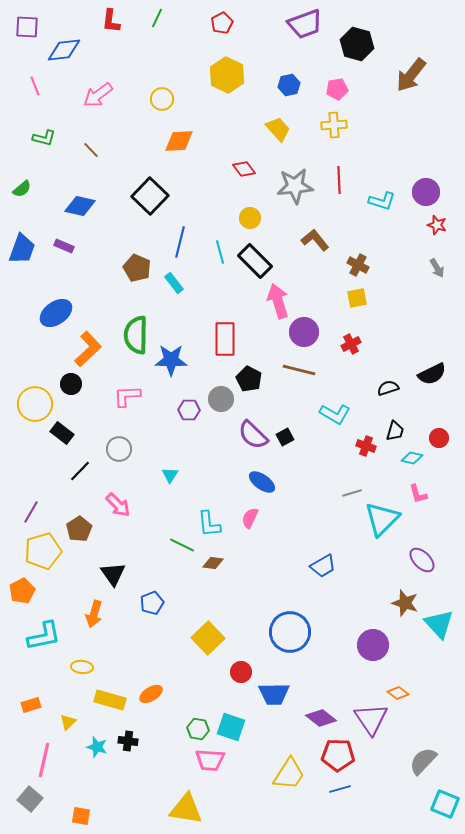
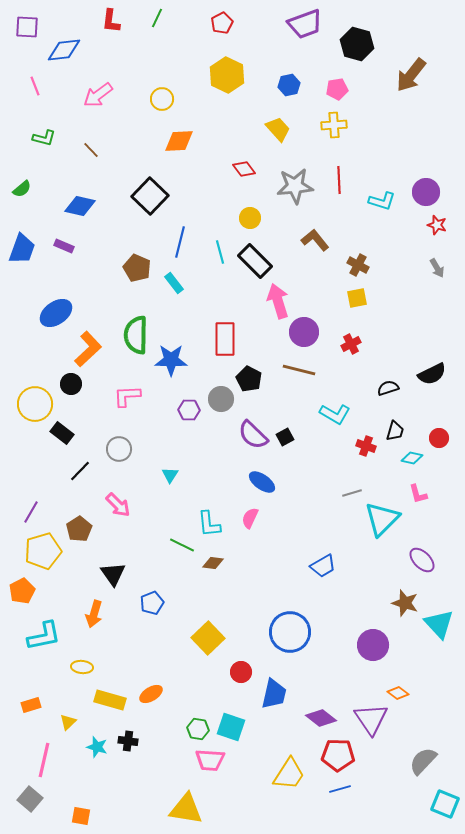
blue trapezoid at (274, 694): rotated 76 degrees counterclockwise
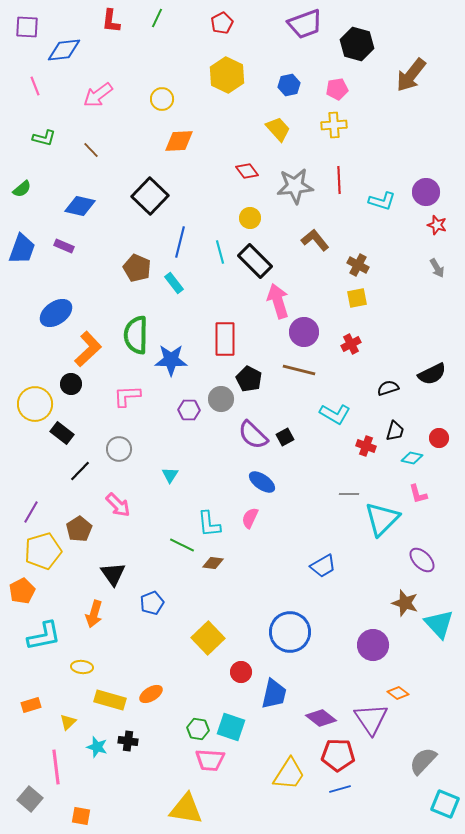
red diamond at (244, 169): moved 3 px right, 2 px down
gray line at (352, 493): moved 3 px left, 1 px down; rotated 18 degrees clockwise
pink line at (44, 760): moved 12 px right, 7 px down; rotated 20 degrees counterclockwise
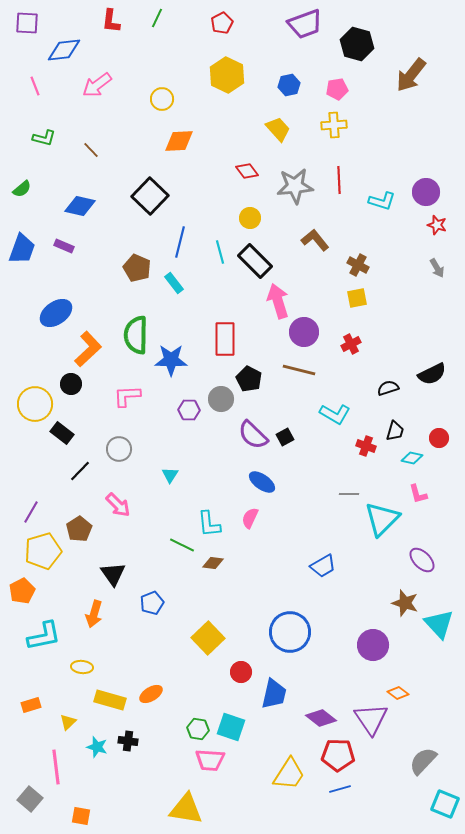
purple square at (27, 27): moved 4 px up
pink arrow at (98, 95): moved 1 px left, 10 px up
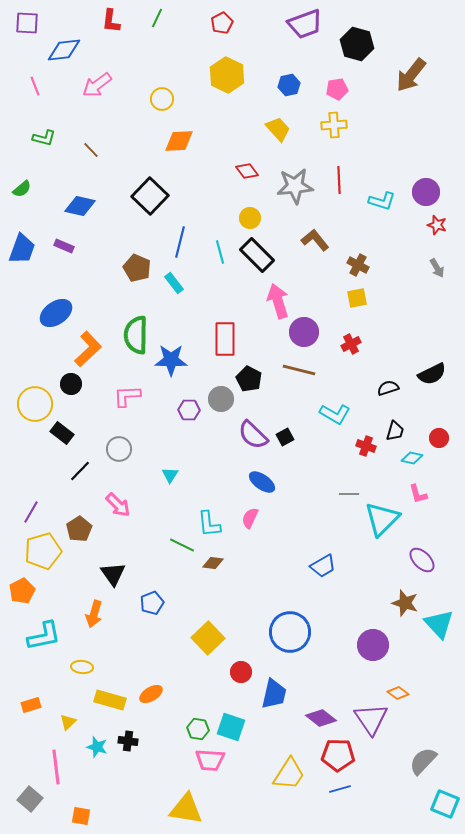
black rectangle at (255, 261): moved 2 px right, 6 px up
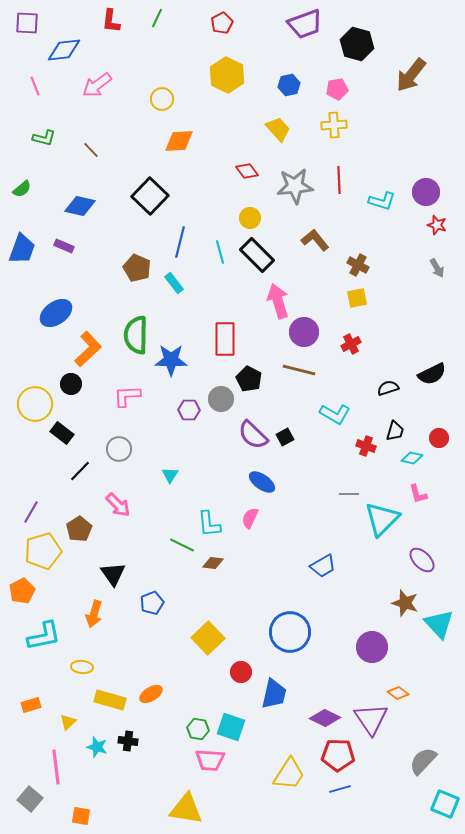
purple circle at (373, 645): moved 1 px left, 2 px down
purple diamond at (321, 718): moved 4 px right; rotated 12 degrees counterclockwise
